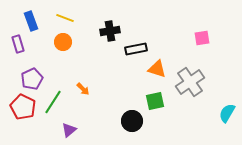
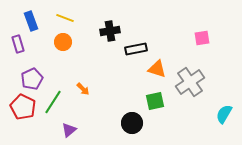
cyan semicircle: moved 3 px left, 1 px down
black circle: moved 2 px down
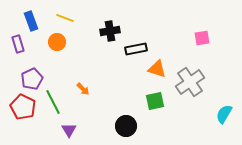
orange circle: moved 6 px left
green line: rotated 60 degrees counterclockwise
black circle: moved 6 px left, 3 px down
purple triangle: rotated 21 degrees counterclockwise
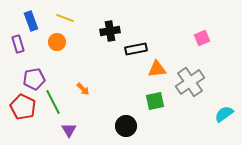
pink square: rotated 14 degrees counterclockwise
orange triangle: rotated 24 degrees counterclockwise
purple pentagon: moved 2 px right; rotated 15 degrees clockwise
cyan semicircle: rotated 24 degrees clockwise
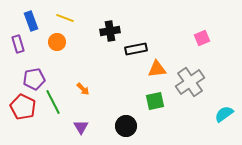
purple triangle: moved 12 px right, 3 px up
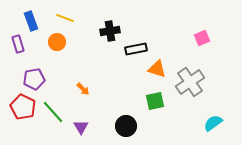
orange triangle: rotated 24 degrees clockwise
green line: moved 10 px down; rotated 15 degrees counterclockwise
cyan semicircle: moved 11 px left, 9 px down
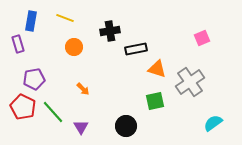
blue rectangle: rotated 30 degrees clockwise
orange circle: moved 17 px right, 5 px down
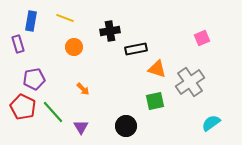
cyan semicircle: moved 2 px left
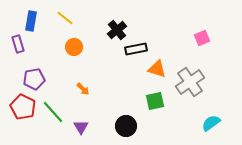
yellow line: rotated 18 degrees clockwise
black cross: moved 7 px right, 1 px up; rotated 30 degrees counterclockwise
